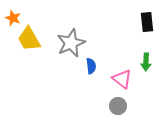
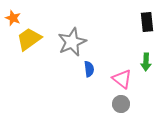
yellow trapezoid: rotated 84 degrees clockwise
gray star: moved 1 px right, 1 px up
blue semicircle: moved 2 px left, 3 px down
gray circle: moved 3 px right, 2 px up
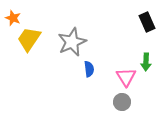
black rectangle: rotated 18 degrees counterclockwise
yellow trapezoid: rotated 20 degrees counterclockwise
pink triangle: moved 4 px right, 2 px up; rotated 20 degrees clockwise
gray circle: moved 1 px right, 2 px up
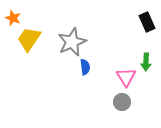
blue semicircle: moved 4 px left, 2 px up
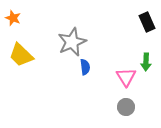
yellow trapezoid: moved 8 px left, 16 px down; rotated 80 degrees counterclockwise
gray circle: moved 4 px right, 5 px down
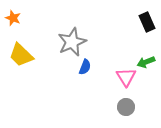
green arrow: rotated 66 degrees clockwise
blue semicircle: rotated 28 degrees clockwise
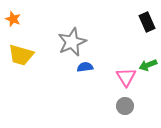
orange star: moved 1 px down
yellow trapezoid: rotated 28 degrees counterclockwise
green arrow: moved 2 px right, 3 px down
blue semicircle: rotated 119 degrees counterclockwise
gray circle: moved 1 px left, 1 px up
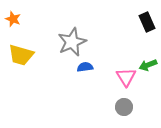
gray circle: moved 1 px left, 1 px down
